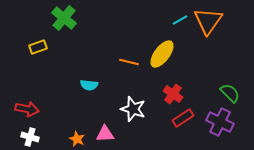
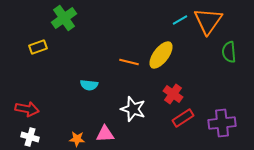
green cross: rotated 15 degrees clockwise
yellow ellipse: moved 1 px left, 1 px down
green semicircle: moved 1 px left, 41 px up; rotated 140 degrees counterclockwise
purple cross: moved 2 px right, 1 px down; rotated 32 degrees counterclockwise
orange star: rotated 21 degrees counterclockwise
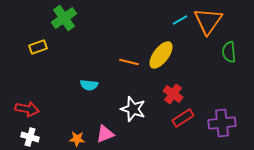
pink triangle: rotated 18 degrees counterclockwise
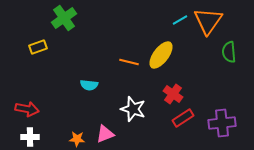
white cross: rotated 18 degrees counterclockwise
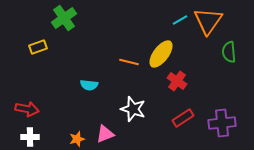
yellow ellipse: moved 1 px up
red cross: moved 4 px right, 13 px up
orange star: rotated 21 degrees counterclockwise
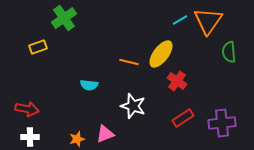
white star: moved 3 px up
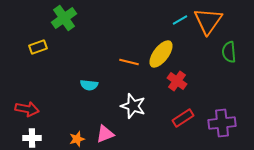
white cross: moved 2 px right, 1 px down
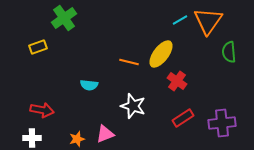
red arrow: moved 15 px right, 1 px down
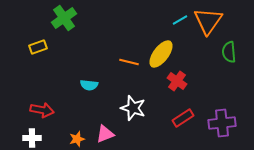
white star: moved 2 px down
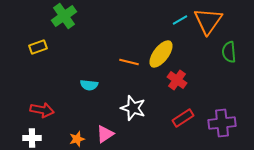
green cross: moved 2 px up
red cross: moved 1 px up
pink triangle: rotated 12 degrees counterclockwise
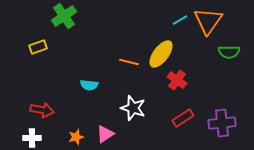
green semicircle: rotated 85 degrees counterclockwise
orange star: moved 1 px left, 2 px up
